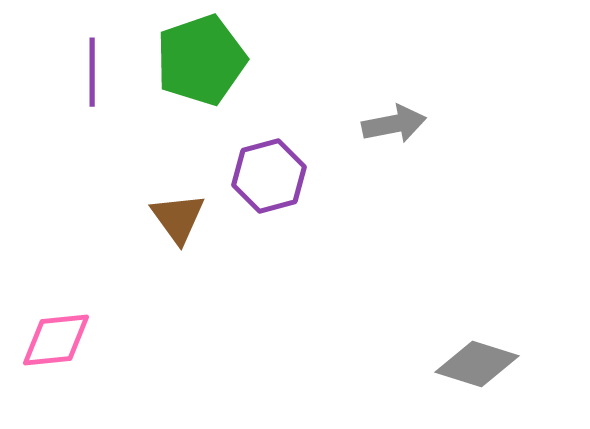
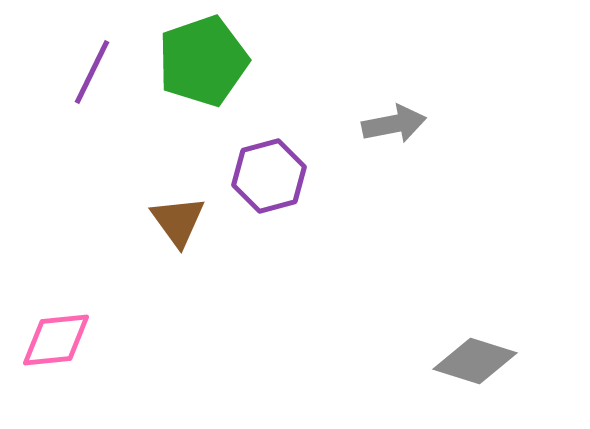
green pentagon: moved 2 px right, 1 px down
purple line: rotated 26 degrees clockwise
brown triangle: moved 3 px down
gray diamond: moved 2 px left, 3 px up
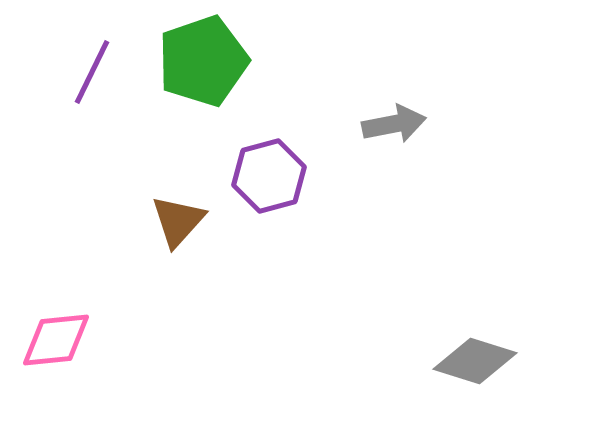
brown triangle: rotated 18 degrees clockwise
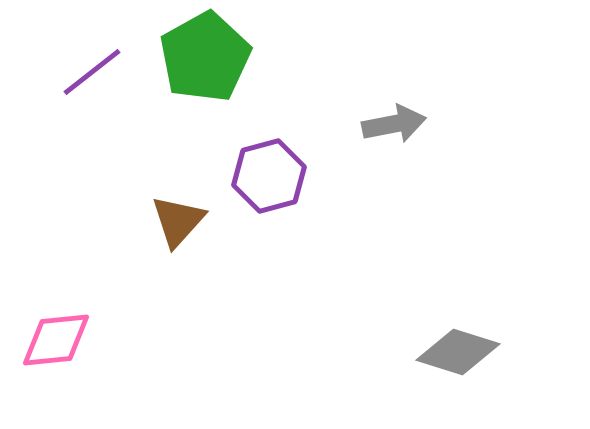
green pentagon: moved 2 px right, 4 px up; rotated 10 degrees counterclockwise
purple line: rotated 26 degrees clockwise
gray diamond: moved 17 px left, 9 px up
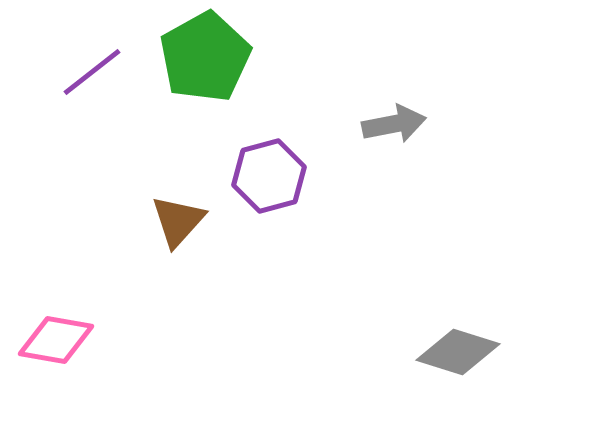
pink diamond: rotated 16 degrees clockwise
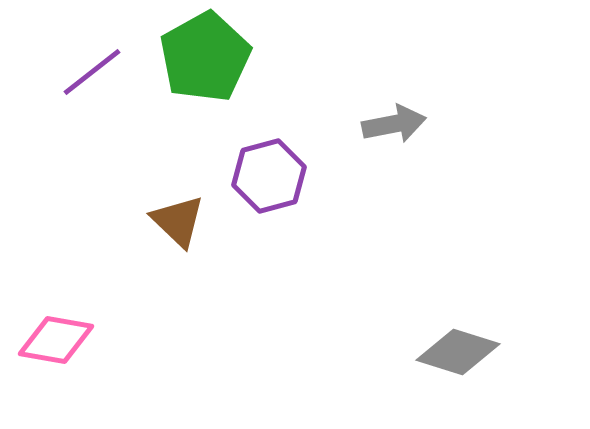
brown triangle: rotated 28 degrees counterclockwise
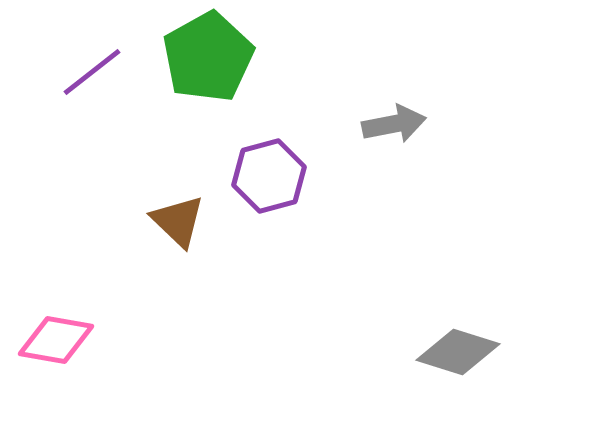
green pentagon: moved 3 px right
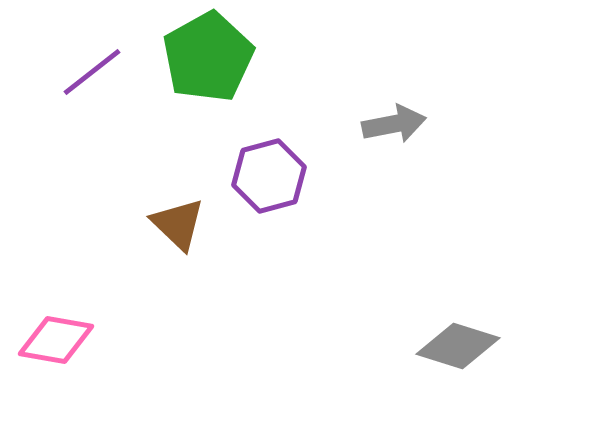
brown triangle: moved 3 px down
gray diamond: moved 6 px up
